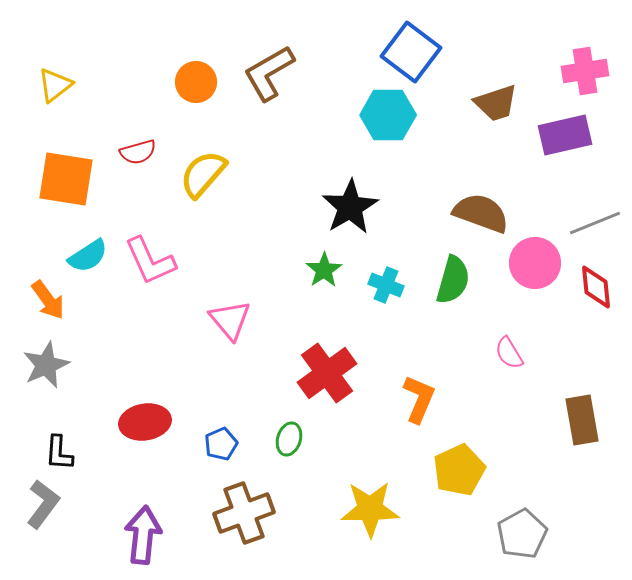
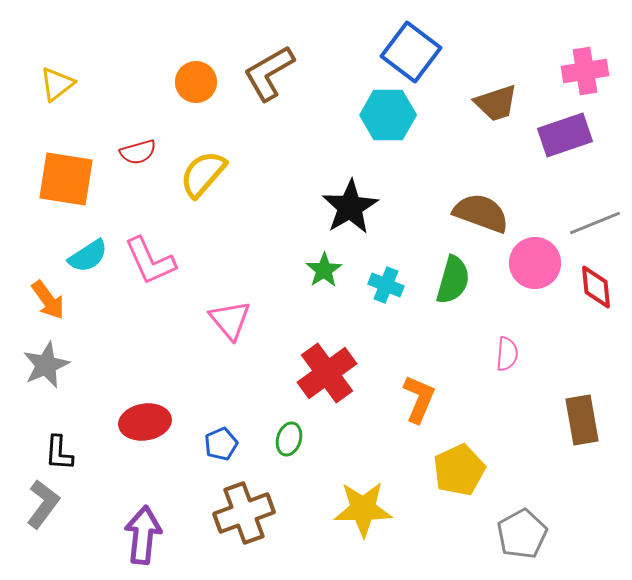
yellow triangle: moved 2 px right, 1 px up
purple rectangle: rotated 6 degrees counterclockwise
pink semicircle: moved 2 px left, 1 px down; rotated 144 degrees counterclockwise
yellow star: moved 7 px left
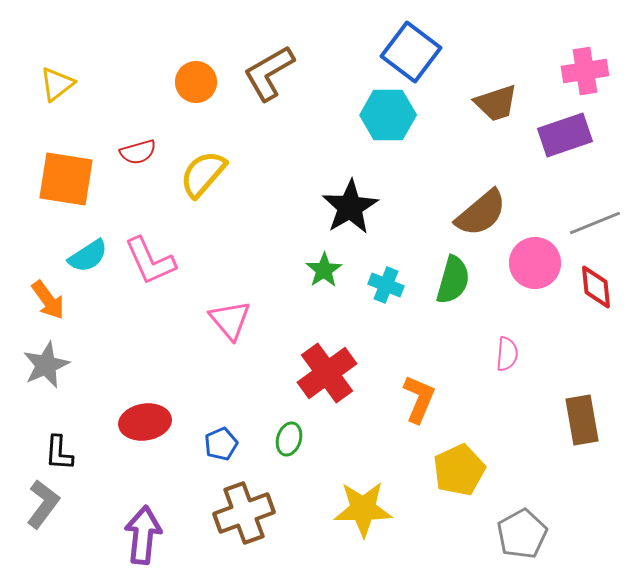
brown semicircle: rotated 120 degrees clockwise
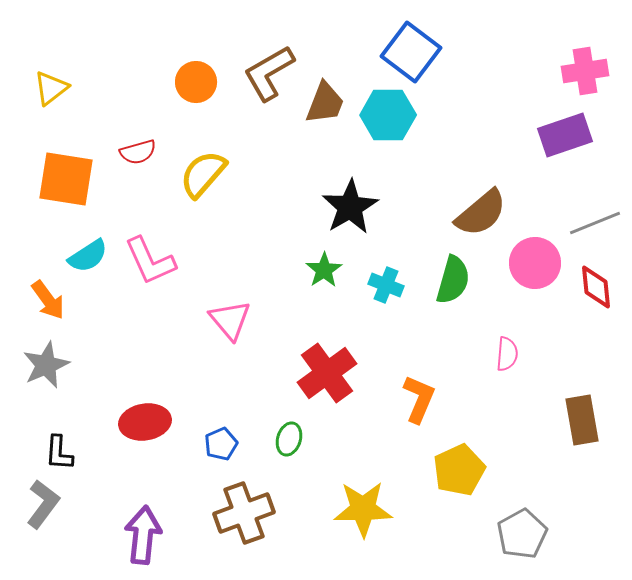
yellow triangle: moved 6 px left, 4 px down
brown trapezoid: moved 171 px left; rotated 51 degrees counterclockwise
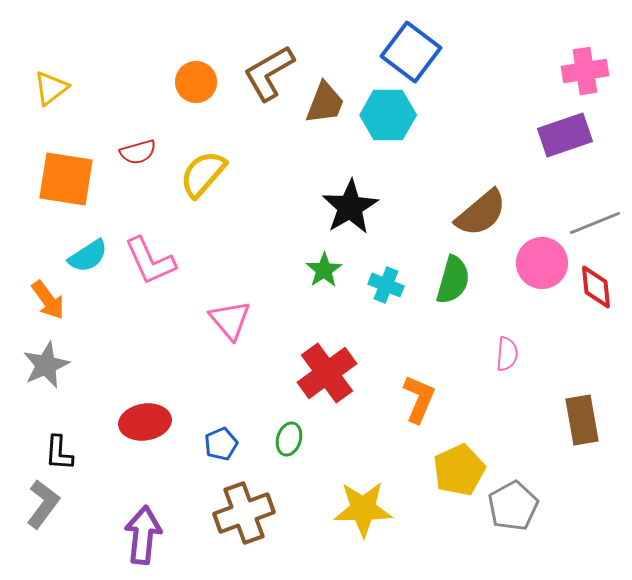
pink circle: moved 7 px right
gray pentagon: moved 9 px left, 28 px up
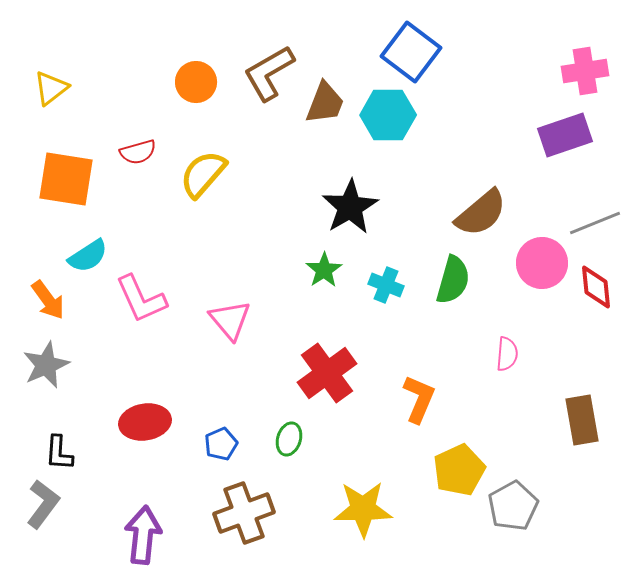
pink L-shape: moved 9 px left, 38 px down
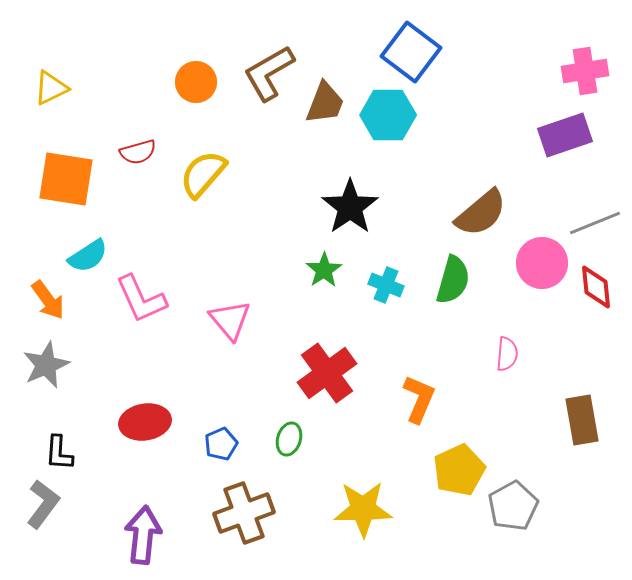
yellow triangle: rotated 12 degrees clockwise
black star: rotated 4 degrees counterclockwise
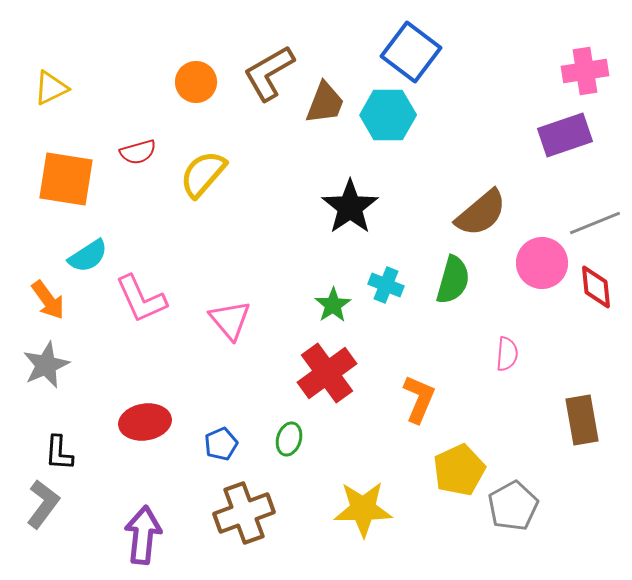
green star: moved 9 px right, 35 px down
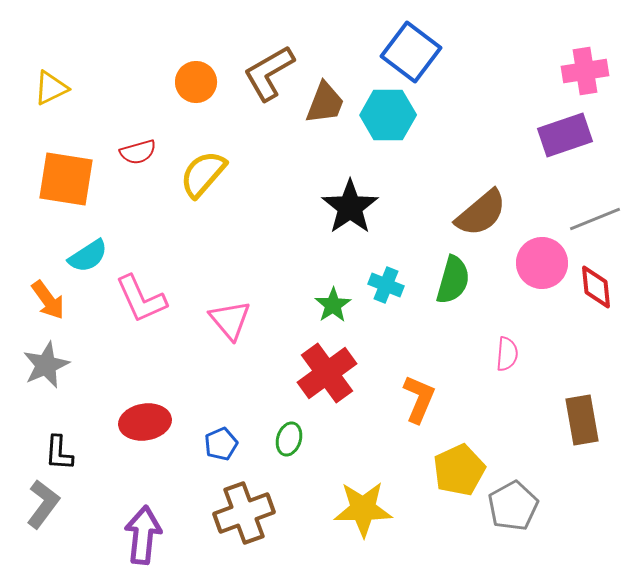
gray line: moved 4 px up
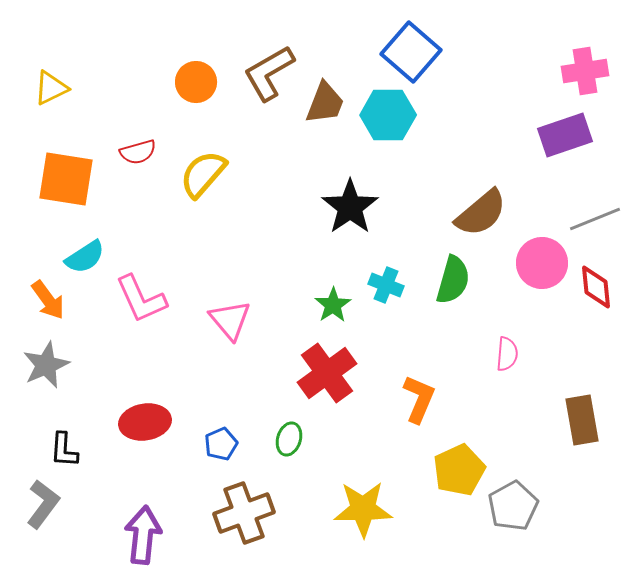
blue square: rotated 4 degrees clockwise
cyan semicircle: moved 3 px left, 1 px down
black L-shape: moved 5 px right, 3 px up
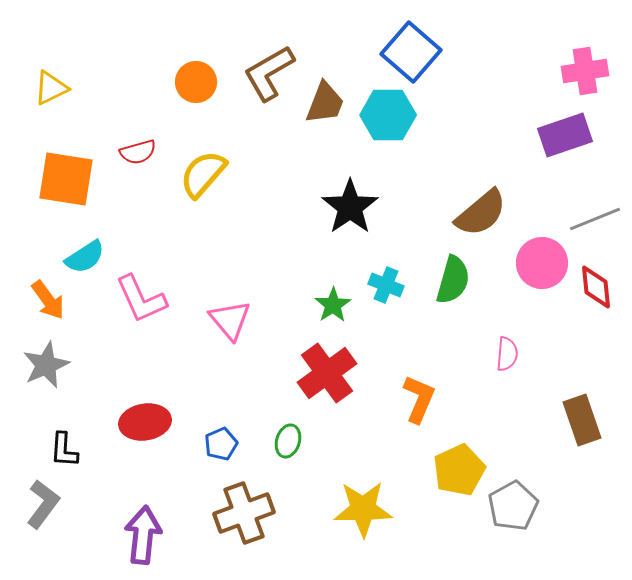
brown rectangle: rotated 9 degrees counterclockwise
green ellipse: moved 1 px left, 2 px down
